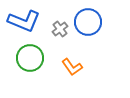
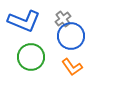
blue circle: moved 17 px left, 14 px down
gray cross: moved 3 px right, 10 px up
green circle: moved 1 px right, 1 px up
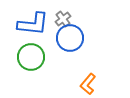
blue L-shape: moved 9 px right, 3 px down; rotated 16 degrees counterclockwise
blue circle: moved 1 px left, 2 px down
orange L-shape: moved 16 px right, 17 px down; rotated 75 degrees clockwise
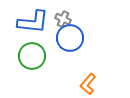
gray cross: rotated 28 degrees counterclockwise
blue L-shape: moved 2 px up
green circle: moved 1 px right, 1 px up
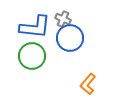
blue L-shape: moved 2 px right, 5 px down
